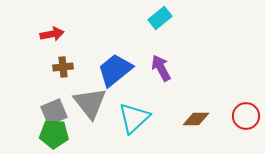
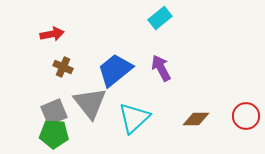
brown cross: rotated 30 degrees clockwise
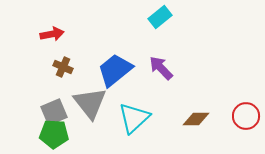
cyan rectangle: moved 1 px up
purple arrow: rotated 16 degrees counterclockwise
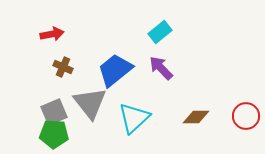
cyan rectangle: moved 15 px down
brown diamond: moved 2 px up
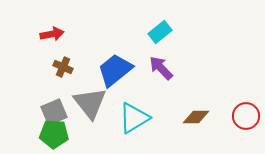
cyan triangle: rotated 12 degrees clockwise
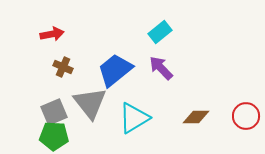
green pentagon: moved 2 px down
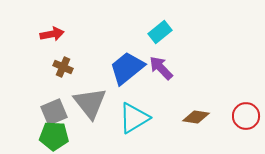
blue trapezoid: moved 12 px right, 2 px up
brown diamond: rotated 8 degrees clockwise
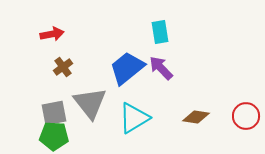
cyan rectangle: rotated 60 degrees counterclockwise
brown cross: rotated 30 degrees clockwise
gray square: moved 1 px down; rotated 12 degrees clockwise
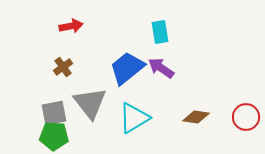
red arrow: moved 19 px right, 8 px up
purple arrow: rotated 12 degrees counterclockwise
red circle: moved 1 px down
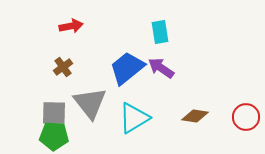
gray square: rotated 12 degrees clockwise
brown diamond: moved 1 px left, 1 px up
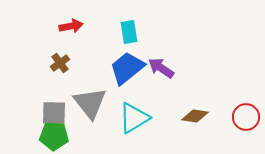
cyan rectangle: moved 31 px left
brown cross: moved 3 px left, 4 px up
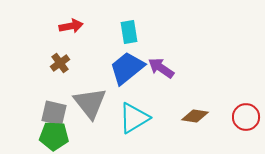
gray square: rotated 12 degrees clockwise
